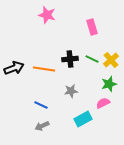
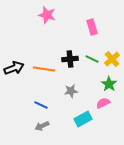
yellow cross: moved 1 px right, 1 px up
green star: rotated 21 degrees counterclockwise
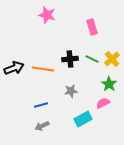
orange line: moved 1 px left
blue line: rotated 40 degrees counterclockwise
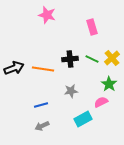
yellow cross: moved 1 px up
pink semicircle: moved 2 px left, 1 px up
